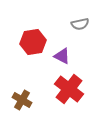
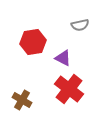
gray semicircle: moved 1 px down
purple triangle: moved 1 px right, 2 px down
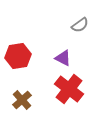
gray semicircle: rotated 24 degrees counterclockwise
red hexagon: moved 15 px left, 14 px down
brown cross: rotated 18 degrees clockwise
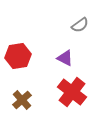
purple triangle: moved 2 px right
red cross: moved 3 px right, 3 px down
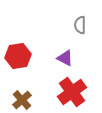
gray semicircle: rotated 126 degrees clockwise
red cross: rotated 16 degrees clockwise
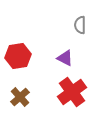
brown cross: moved 2 px left, 3 px up
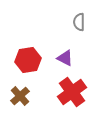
gray semicircle: moved 1 px left, 3 px up
red hexagon: moved 10 px right, 4 px down
brown cross: moved 1 px up
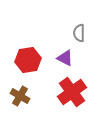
gray semicircle: moved 11 px down
brown cross: rotated 18 degrees counterclockwise
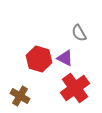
gray semicircle: rotated 30 degrees counterclockwise
red hexagon: moved 11 px right, 1 px up; rotated 25 degrees clockwise
red cross: moved 3 px right, 4 px up
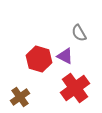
purple triangle: moved 2 px up
brown cross: moved 1 px down; rotated 24 degrees clockwise
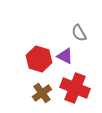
red cross: rotated 32 degrees counterclockwise
brown cross: moved 22 px right, 4 px up
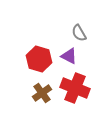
purple triangle: moved 4 px right
